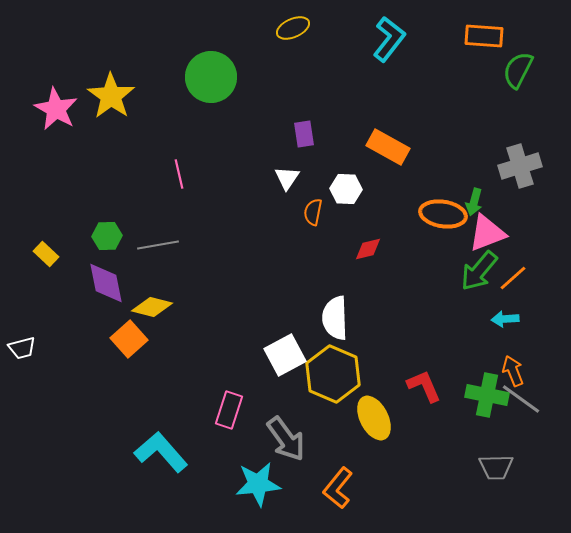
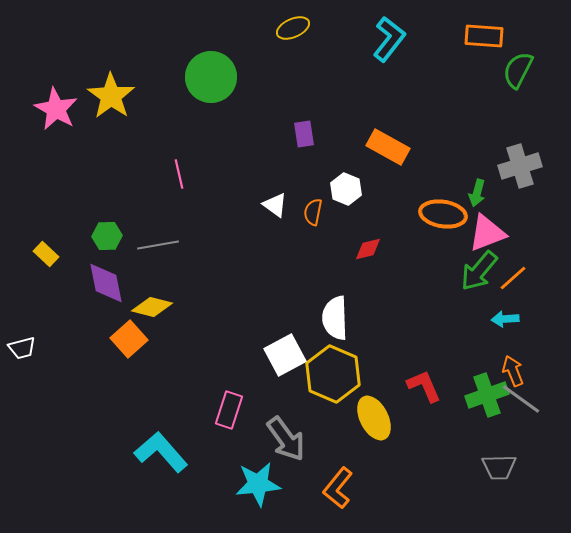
white triangle at (287, 178): moved 12 px left, 27 px down; rotated 28 degrees counterclockwise
white hexagon at (346, 189): rotated 20 degrees clockwise
green arrow at (474, 202): moved 3 px right, 9 px up
green cross at (487, 395): rotated 30 degrees counterclockwise
gray trapezoid at (496, 467): moved 3 px right
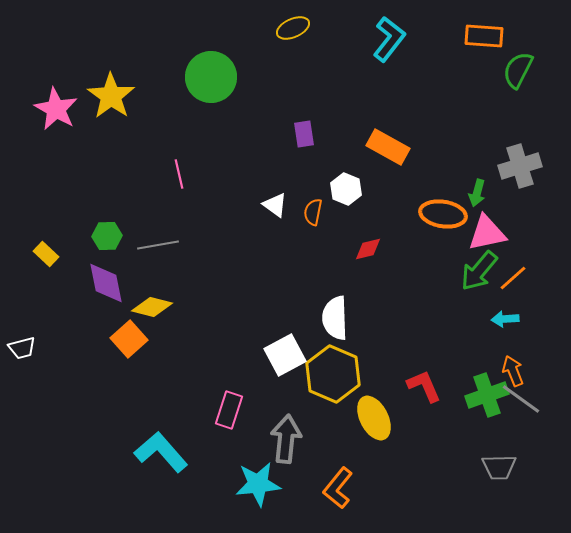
pink triangle at (487, 233): rotated 9 degrees clockwise
gray arrow at (286, 439): rotated 138 degrees counterclockwise
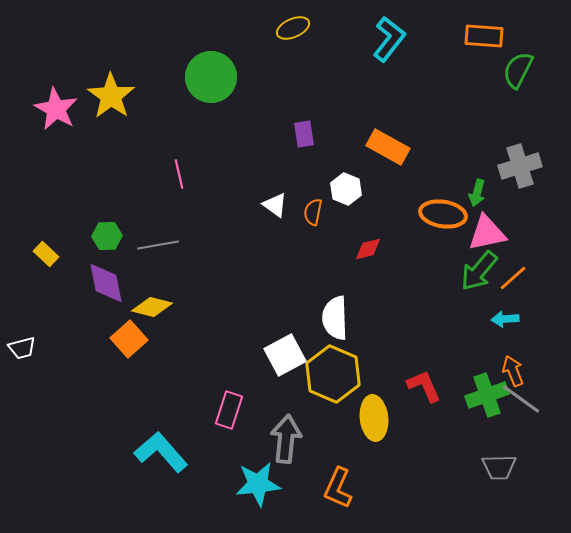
yellow ellipse at (374, 418): rotated 21 degrees clockwise
orange L-shape at (338, 488): rotated 15 degrees counterclockwise
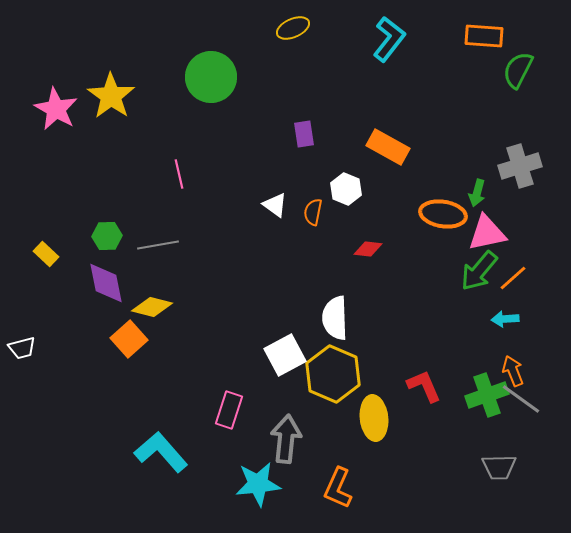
red diamond at (368, 249): rotated 20 degrees clockwise
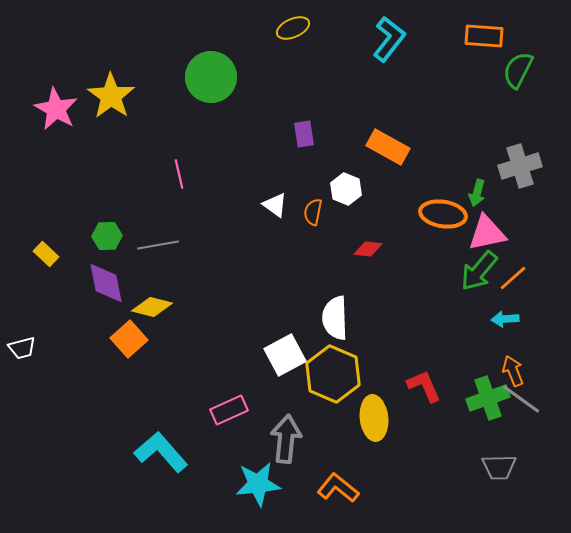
green cross at (487, 395): moved 1 px right, 3 px down
pink rectangle at (229, 410): rotated 48 degrees clockwise
orange L-shape at (338, 488): rotated 105 degrees clockwise
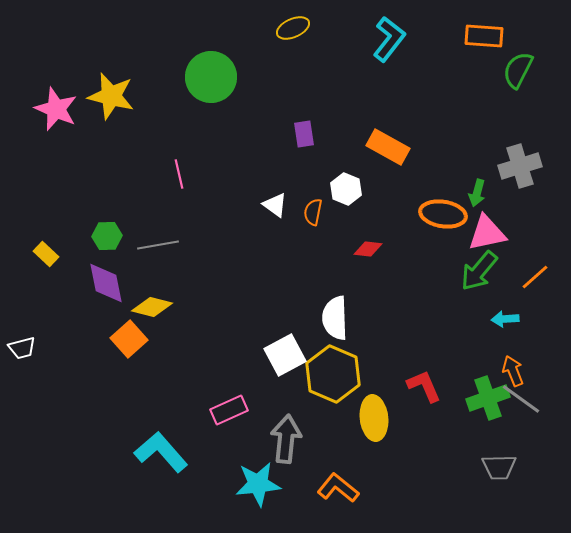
yellow star at (111, 96): rotated 21 degrees counterclockwise
pink star at (56, 109): rotated 6 degrees counterclockwise
orange line at (513, 278): moved 22 px right, 1 px up
